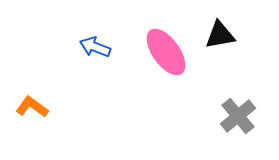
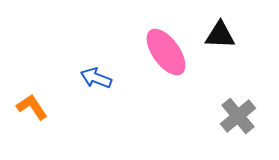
black triangle: rotated 12 degrees clockwise
blue arrow: moved 1 px right, 31 px down
orange L-shape: rotated 20 degrees clockwise
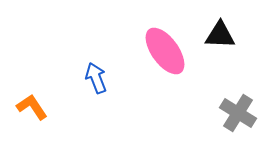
pink ellipse: moved 1 px left, 1 px up
blue arrow: rotated 48 degrees clockwise
gray cross: moved 3 px up; rotated 18 degrees counterclockwise
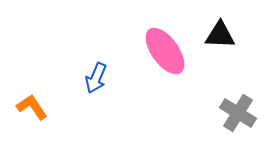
blue arrow: rotated 136 degrees counterclockwise
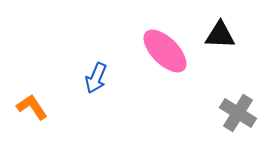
pink ellipse: rotated 9 degrees counterclockwise
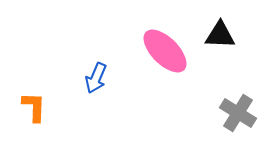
orange L-shape: moved 2 px right; rotated 36 degrees clockwise
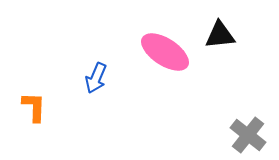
black triangle: rotated 8 degrees counterclockwise
pink ellipse: moved 1 px down; rotated 12 degrees counterclockwise
gray cross: moved 10 px right, 22 px down; rotated 6 degrees clockwise
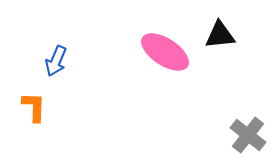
blue arrow: moved 40 px left, 17 px up
